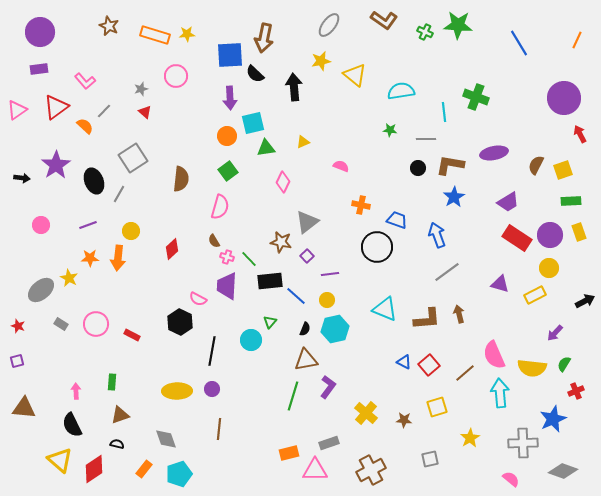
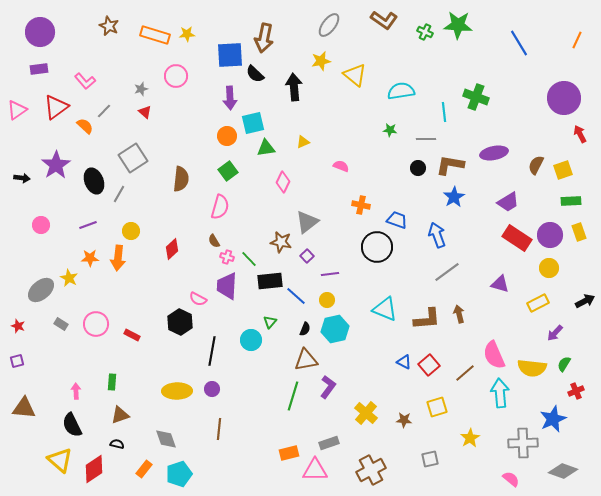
yellow rectangle at (535, 295): moved 3 px right, 8 px down
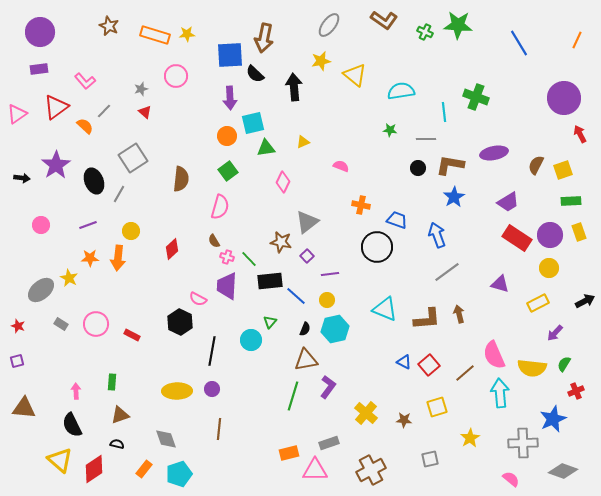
pink triangle at (17, 110): moved 4 px down
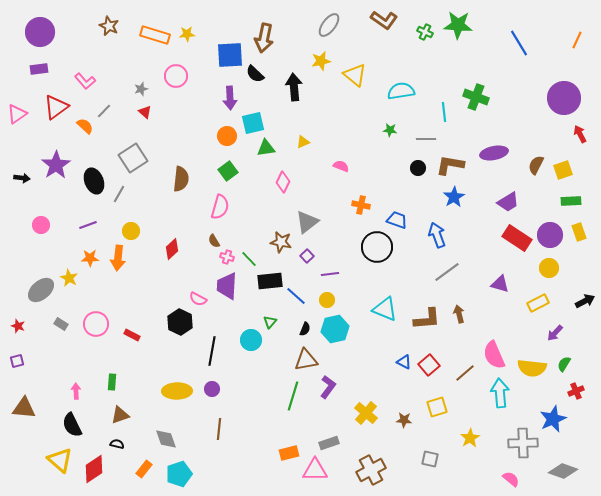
gray square at (430, 459): rotated 24 degrees clockwise
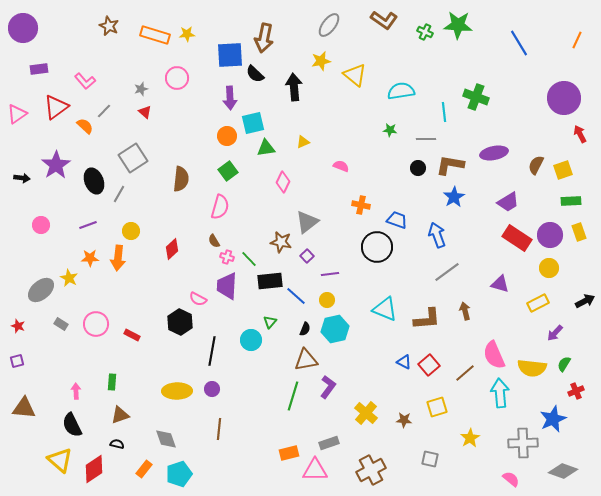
purple circle at (40, 32): moved 17 px left, 4 px up
pink circle at (176, 76): moved 1 px right, 2 px down
brown arrow at (459, 314): moved 6 px right, 3 px up
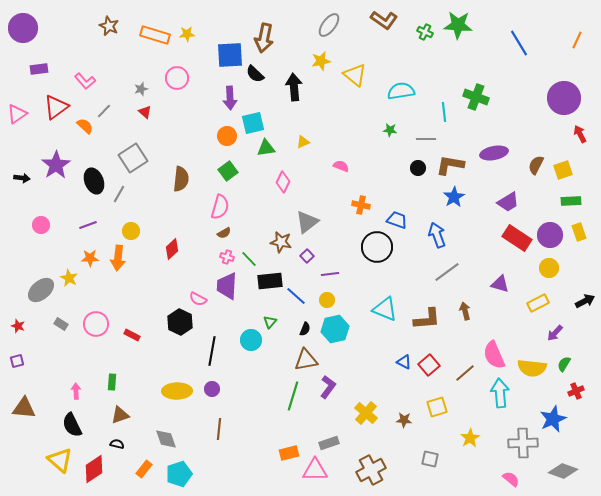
brown semicircle at (214, 241): moved 10 px right, 8 px up; rotated 88 degrees counterclockwise
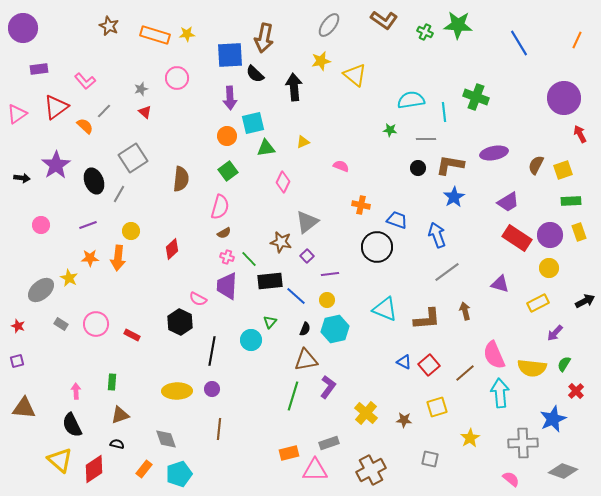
cyan semicircle at (401, 91): moved 10 px right, 9 px down
red cross at (576, 391): rotated 21 degrees counterclockwise
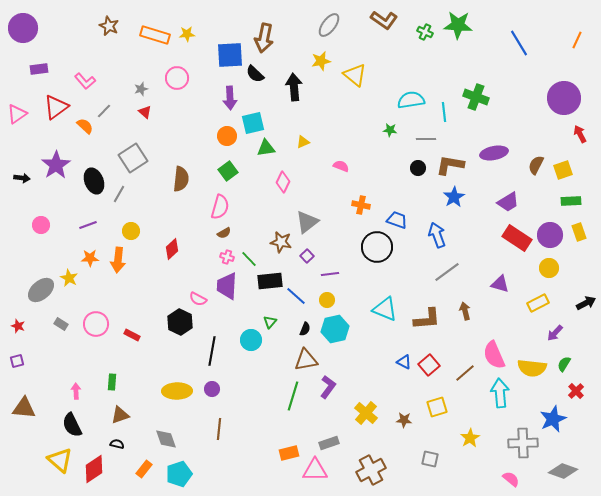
orange arrow at (118, 258): moved 2 px down
black arrow at (585, 301): moved 1 px right, 2 px down
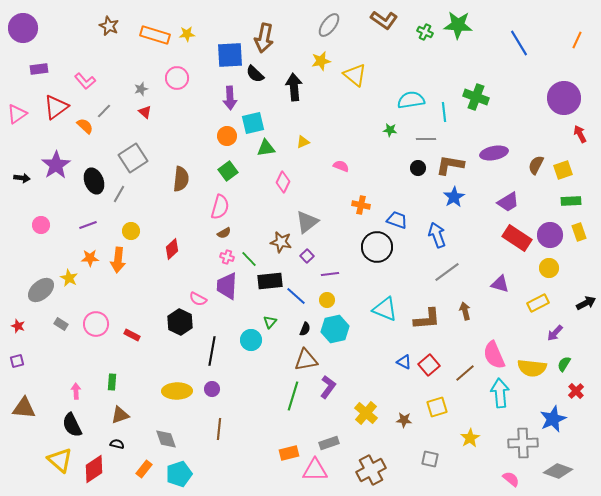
gray diamond at (563, 471): moved 5 px left
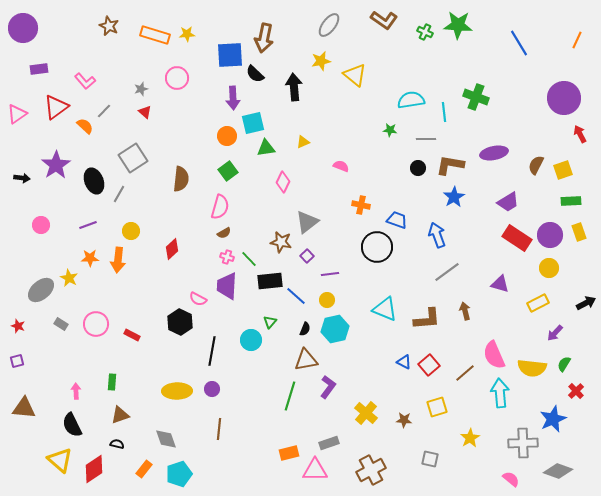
purple arrow at (230, 98): moved 3 px right
green line at (293, 396): moved 3 px left
